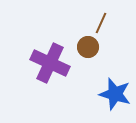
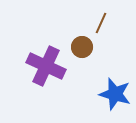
brown circle: moved 6 px left
purple cross: moved 4 px left, 3 px down
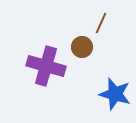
purple cross: rotated 9 degrees counterclockwise
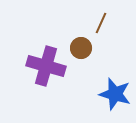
brown circle: moved 1 px left, 1 px down
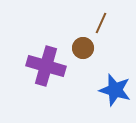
brown circle: moved 2 px right
blue star: moved 4 px up
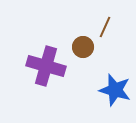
brown line: moved 4 px right, 4 px down
brown circle: moved 1 px up
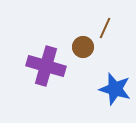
brown line: moved 1 px down
blue star: moved 1 px up
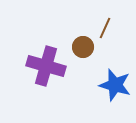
blue star: moved 4 px up
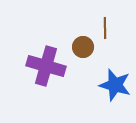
brown line: rotated 25 degrees counterclockwise
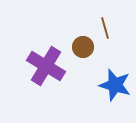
brown line: rotated 15 degrees counterclockwise
purple cross: rotated 15 degrees clockwise
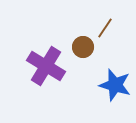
brown line: rotated 50 degrees clockwise
